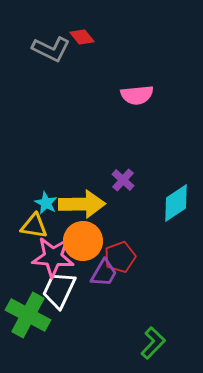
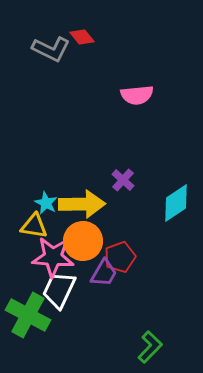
green L-shape: moved 3 px left, 4 px down
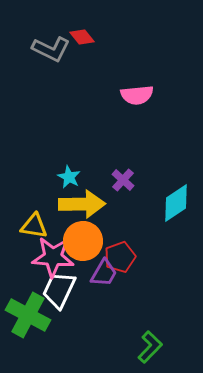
cyan star: moved 23 px right, 26 px up
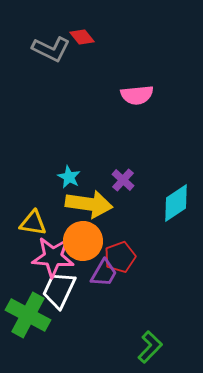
yellow arrow: moved 7 px right; rotated 9 degrees clockwise
yellow triangle: moved 1 px left, 3 px up
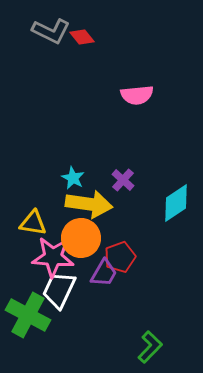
gray L-shape: moved 18 px up
cyan star: moved 4 px right, 1 px down
orange circle: moved 2 px left, 3 px up
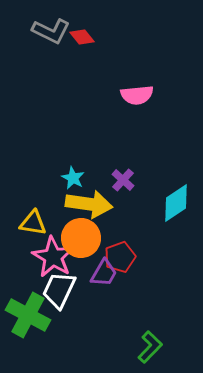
pink star: rotated 27 degrees clockwise
